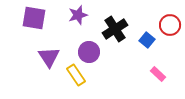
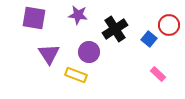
purple star: rotated 24 degrees clockwise
red circle: moved 1 px left
blue square: moved 2 px right, 1 px up
purple triangle: moved 3 px up
yellow rectangle: rotated 35 degrees counterclockwise
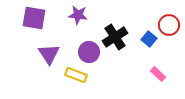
black cross: moved 8 px down
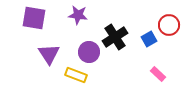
blue square: rotated 21 degrees clockwise
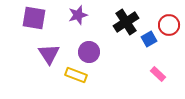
purple star: rotated 24 degrees counterclockwise
black cross: moved 11 px right, 15 px up
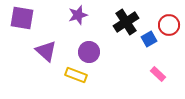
purple square: moved 12 px left
purple triangle: moved 3 px left, 3 px up; rotated 15 degrees counterclockwise
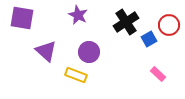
purple star: rotated 30 degrees counterclockwise
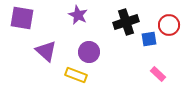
black cross: rotated 15 degrees clockwise
blue square: rotated 21 degrees clockwise
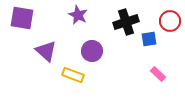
red circle: moved 1 px right, 4 px up
purple circle: moved 3 px right, 1 px up
yellow rectangle: moved 3 px left
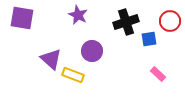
purple triangle: moved 5 px right, 8 px down
